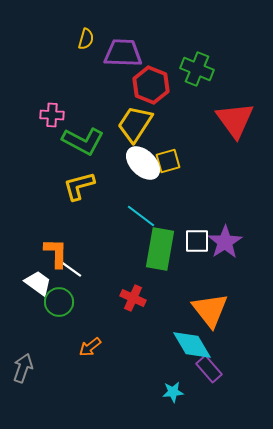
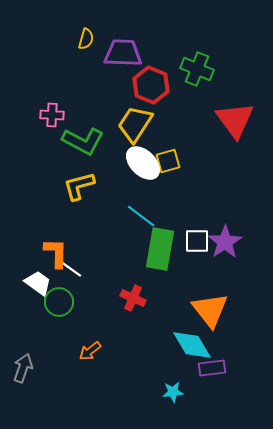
orange arrow: moved 4 px down
purple rectangle: moved 3 px right, 1 px up; rotated 56 degrees counterclockwise
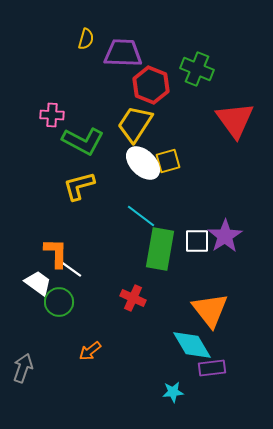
purple star: moved 6 px up
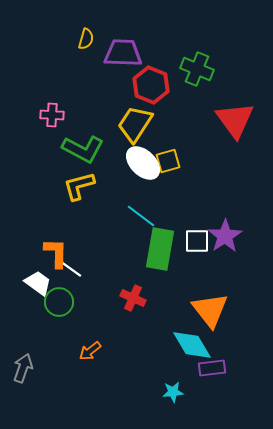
green L-shape: moved 8 px down
